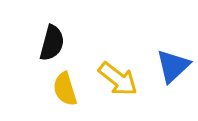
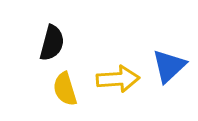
blue triangle: moved 4 px left
yellow arrow: rotated 42 degrees counterclockwise
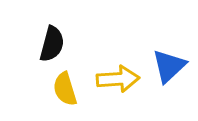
black semicircle: moved 1 px down
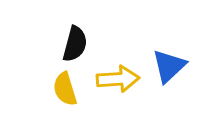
black semicircle: moved 23 px right
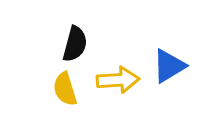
blue triangle: rotated 12 degrees clockwise
yellow arrow: moved 1 px down
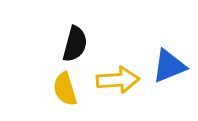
blue triangle: rotated 9 degrees clockwise
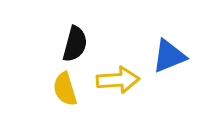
blue triangle: moved 10 px up
